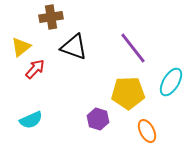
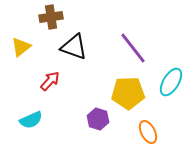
red arrow: moved 15 px right, 12 px down
orange ellipse: moved 1 px right, 1 px down
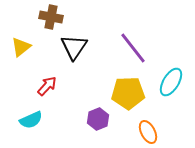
brown cross: rotated 20 degrees clockwise
black triangle: rotated 44 degrees clockwise
red arrow: moved 3 px left, 5 px down
purple hexagon: rotated 20 degrees clockwise
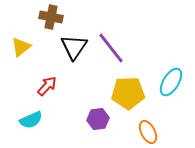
purple line: moved 22 px left
purple hexagon: rotated 15 degrees clockwise
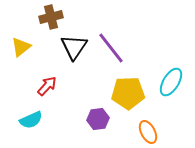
brown cross: rotated 25 degrees counterclockwise
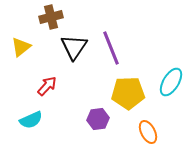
purple line: rotated 16 degrees clockwise
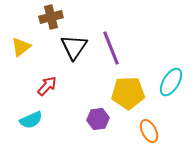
orange ellipse: moved 1 px right, 1 px up
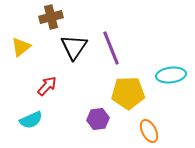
cyan ellipse: moved 7 px up; rotated 52 degrees clockwise
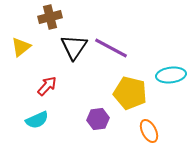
brown cross: moved 1 px left
purple line: rotated 40 degrees counterclockwise
yellow pentagon: moved 2 px right; rotated 16 degrees clockwise
cyan semicircle: moved 6 px right
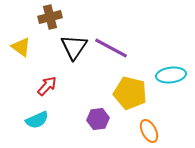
yellow triangle: rotated 45 degrees counterclockwise
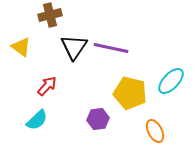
brown cross: moved 2 px up
purple line: rotated 16 degrees counterclockwise
cyan ellipse: moved 6 px down; rotated 40 degrees counterclockwise
cyan semicircle: rotated 20 degrees counterclockwise
orange ellipse: moved 6 px right
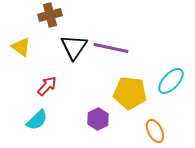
yellow pentagon: rotated 8 degrees counterclockwise
purple hexagon: rotated 20 degrees counterclockwise
